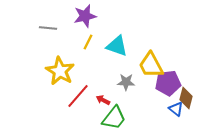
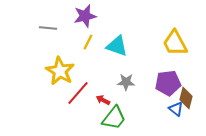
yellow trapezoid: moved 24 px right, 22 px up
red line: moved 3 px up
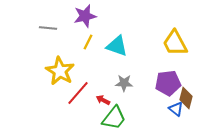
gray star: moved 2 px left, 1 px down
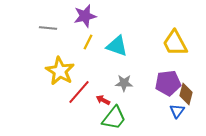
red line: moved 1 px right, 1 px up
brown diamond: moved 4 px up
blue triangle: moved 1 px right, 2 px down; rotated 28 degrees clockwise
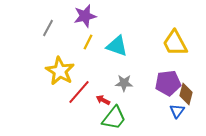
gray line: rotated 66 degrees counterclockwise
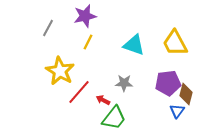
cyan triangle: moved 17 px right, 1 px up
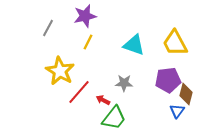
purple pentagon: moved 3 px up
